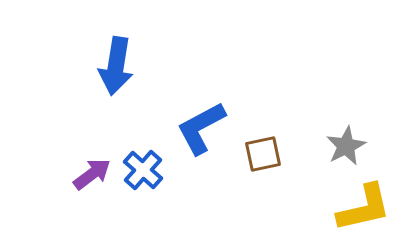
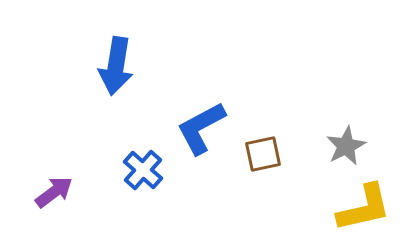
purple arrow: moved 38 px left, 18 px down
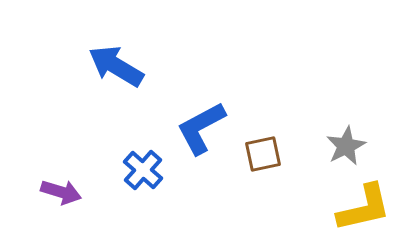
blue arrow: rotated 112 degrees clockwise
purple arrow: moved 7 px right; rotated 54 degrees clockwise
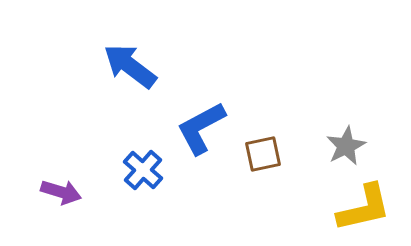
blue arrow: moved 14 px right; rotated 6 degrees clockwise
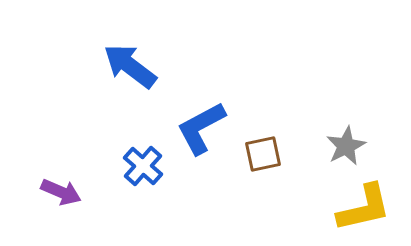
blue cross: moved 4 px up
purple arrow: rotated 6 degrees clockwise
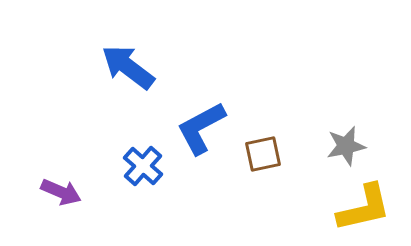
blue arrow: moved 2 px left, 1 px down
gray star: rotated 15 degrees clockwise
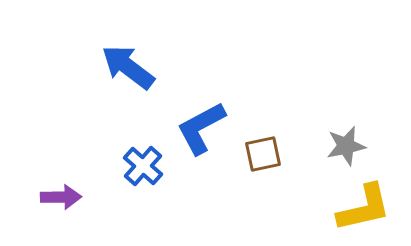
purple arrow: moved 5 px down; rotated 24 degrees counterclockwise
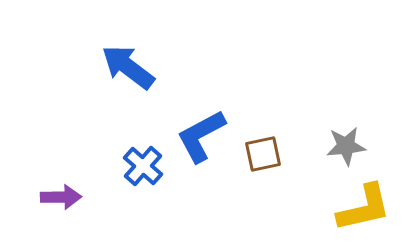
blue L-shape: moved 8 px down
gray star: rotated 6 degrees clockwise
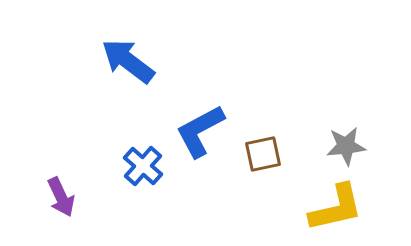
blue arrow: moved 6 px up
blue L-shape: moved 1 px left, 5 px up
purple arrow: rotated 66 degrees clockwise
yellow L-shape: moved 28 px left
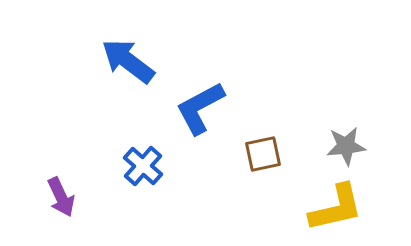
blue L-shape: moved 23 px up
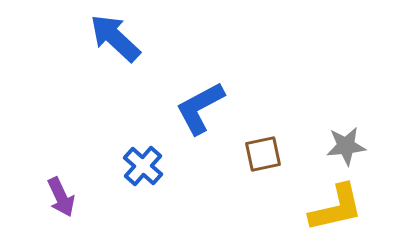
blue arrow: moved 13 px left, 23 px up; rotated 6 degrees clockwise
